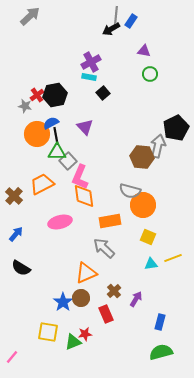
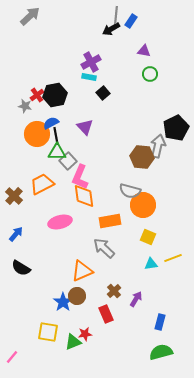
orange triangle at (86, 273): moved 4 px left, 2 px up
brown circle at (81, 298): moved 4 px left, 2 px up
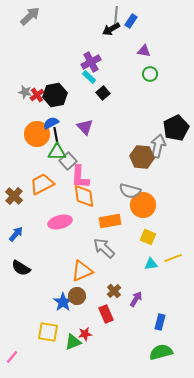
cyan rectangle at (89, 77): rotated 32 degrees clockwise
gray star at (25, 106): moved 14 px up
pink L-shape at (80, 177): rotated 20 degrees counterclockwise
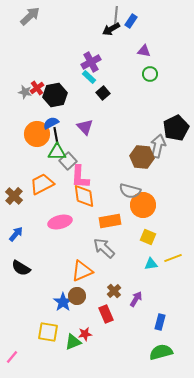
red cross at (37, 95): moved 7 px up
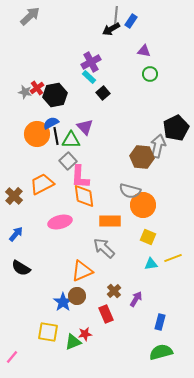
green triangle at (57, 152): moved 14 px right, 12 px up
orange rectangle at (110, 221): rotated 10 degrees clockwise
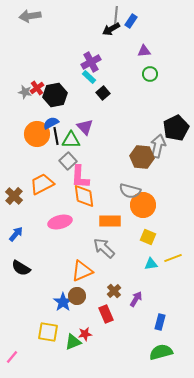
gray arrow at (30, 16): rotated 145 degrees counterclockwise
purple triangle at (144, 51): rotated 16 degrees counterclockwise
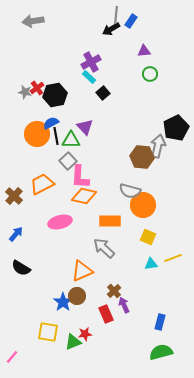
gray arrow at (30, 16): moved 3 px right, 5 px down
orange diamond at (84, 196): rotated 70 degrees counterclockwise
purple arrow at (136, 299): moved 12 px left, 6 px down; rotated 56 degrees counterclockwise
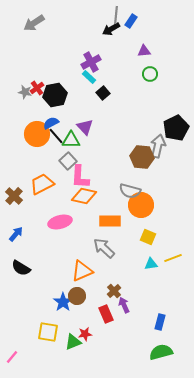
gray arrow at (33, 21): moved 1 px right, 2 px down; rotated 25 degrees counterclockwise
black line at (56, 136): rotated 30 degrees counterclockwise
orange circle at (143, 205): moved 2 px left
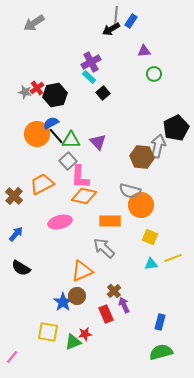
green circle at (150, 74): moved 4 px right
purple triangle at (85, 127): moved 13 px right, 15 px down
yellow square at (148, 237): moved 2 px right
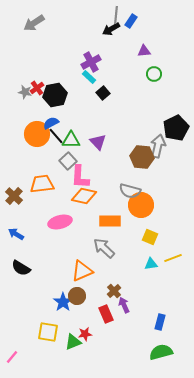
orange trapezoid at (42, 184): rotated 20 degrees clockwise
blue arrow at (16, 234): rotated 98 degrees counterclockwise
